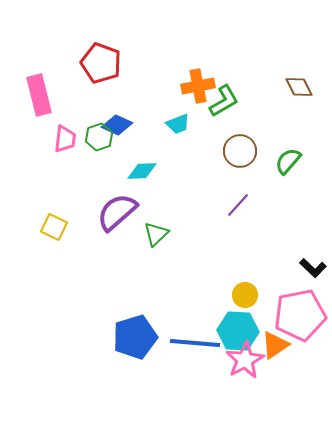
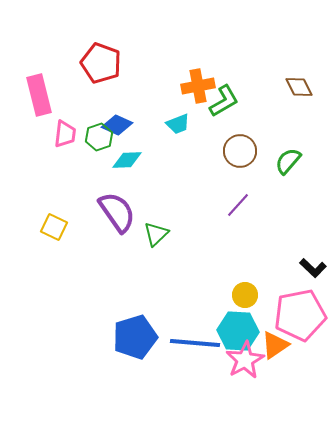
pink trapezoid: moved 5 px up
cyan diamond: moved 15 px left, 11 px up
purple semicircle: rotated 96 degrees clockwise
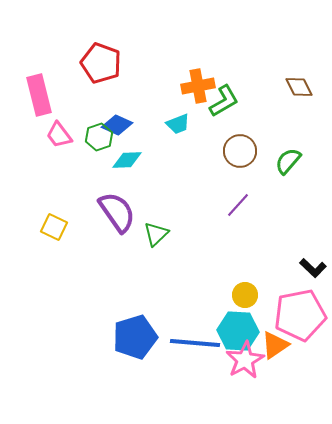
pink trapezoid: moved 6 px left, 1 px down; rotated 136 degrees clockwise
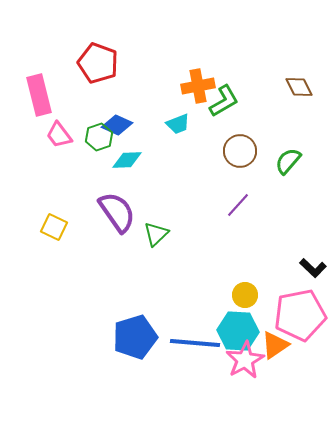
red pentagon: moved 3 px left
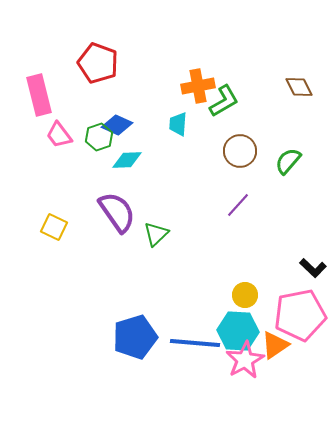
cyan trapezoid: rotated 115 degrees clockwise
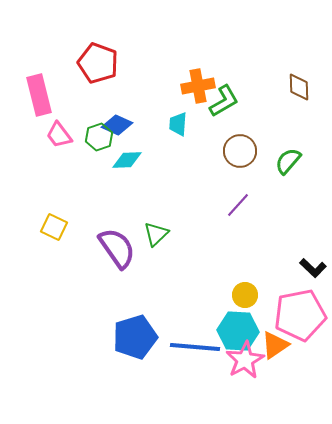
brown diamond: rotated 24 degrees clockwise
purple semicircle: moved 36 px down
blue line: moved 4 px down
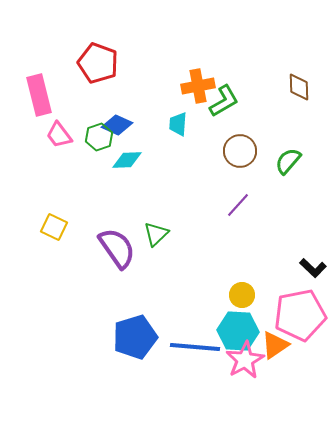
yellow circle: moved 3 px left
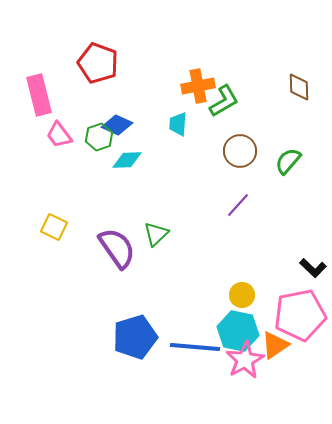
cyan hexagon: rotated 9 degrees clockwise
